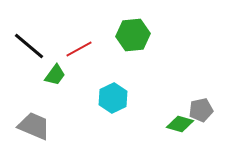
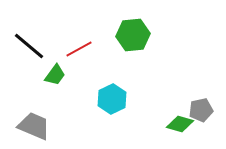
cyan hexagon: moved 1 px left, 1 px down
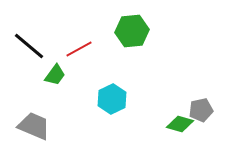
green hexagon: moved 1 px left, 4 px up
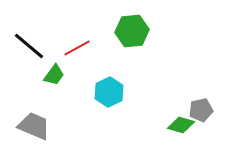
red line: moved 2 px left, 1 px up
green trapezoid: moved 1 px left
cyan hexagon: moved 3 px left, 7 px up
green diamond: moved 1 px right, 1 px down
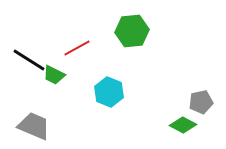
black line: moved 14 px down; rotated 8 degrees counterclockwise
green trapezoid: rotated 80 degrees clockwise
cyan hexagon: rotated 12 degrees counterclockwise
gray pentagon: moved 8 px up
green diamond: moved 2 px right; rotated 12 degrees clockwise
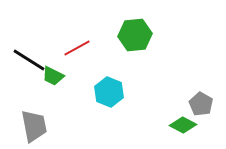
green hexagon: moved 3 px right, 4 px down
green trapezoid: moved 1 px left, 1 px down
gray pentagon: moved 2 px down; rotated 30 degrees counterclockwise
gray trapezoid: rotated 56 degrees clockwise
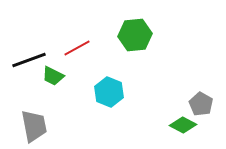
black line: rotated 52 degrees counterclockwise
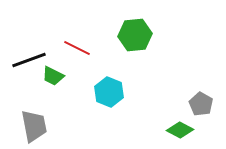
red line: rotated 56 degrees clockwise
green diamond: moved 3 px left, 5 px down
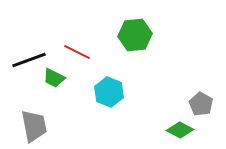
red line: moved 4 px down
green trapezoid: moved 1 px right, 2 px down
